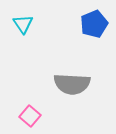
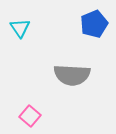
cyan triangle: moved 3 px left, 4 px down
gray semicircle: moved 9 px up
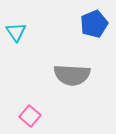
cyan triangle: moved 4 px left, 4 px down
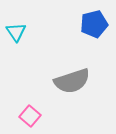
blue pentagon: rotated 8 degrees clockwise
gray semicircle: moved 6 px down; rotated 21 degrees counterclockwise
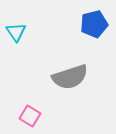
gray semicircle: moved 2 px left, 4 px up
pink square: rotated 10 degrees counterclockwise
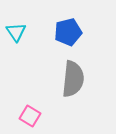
blue pentagon: moved 26 px left, 8 px down
gray semicircle: moved 3 px right, 2 px down; rotated 66 degrees counterclockwise
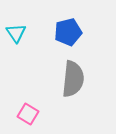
cyan triangle: moved 1 px down
pink square: moved 2 px left, 2 px up
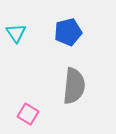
gray semicircle: moved 1 px right, 7 px down
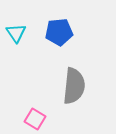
blue pentagon: moved 9 px left; rotated 8 degrees clockwise
pink square: moved 7 px right, 5 px down
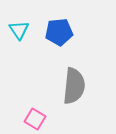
cyan triangle: moved 3 px right, 3 px up
